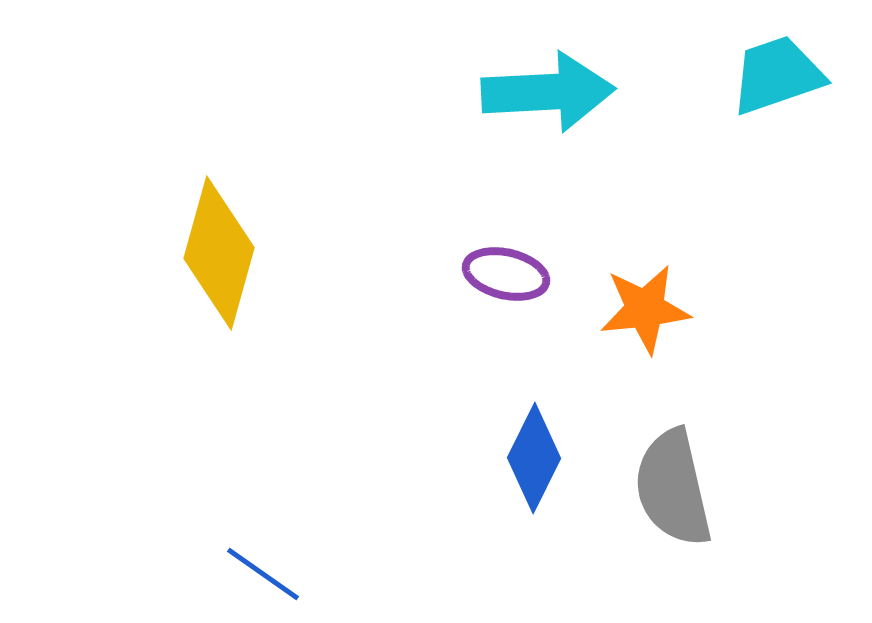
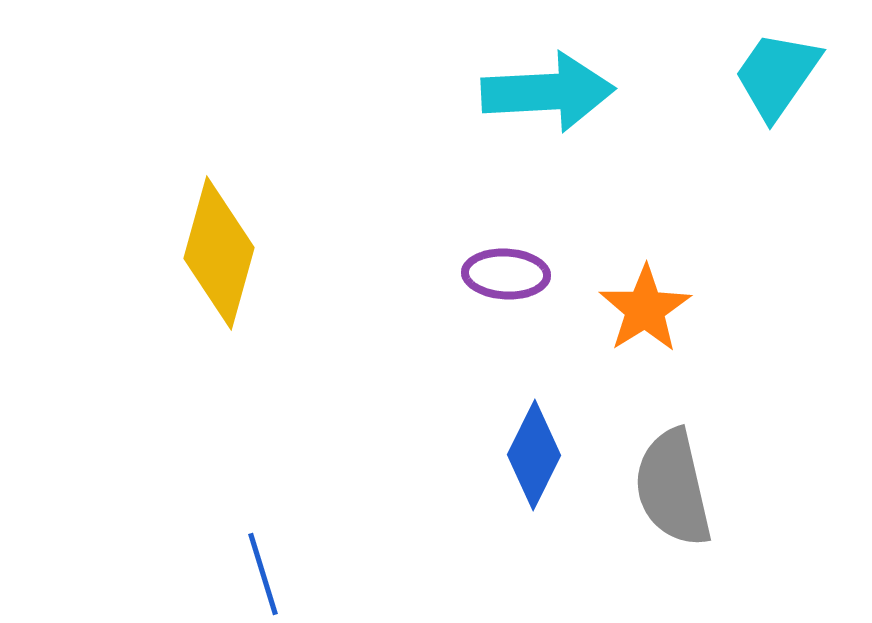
cyan trapezoid: rotated 36 degrees counterclockwise
purple ellipse: rotated 10 degrees counterclockwise
orange star: rotated 26 degrees counterclockwise
blue diamond: moved 3 px up
blue line: rotated 38 degrees clockwise
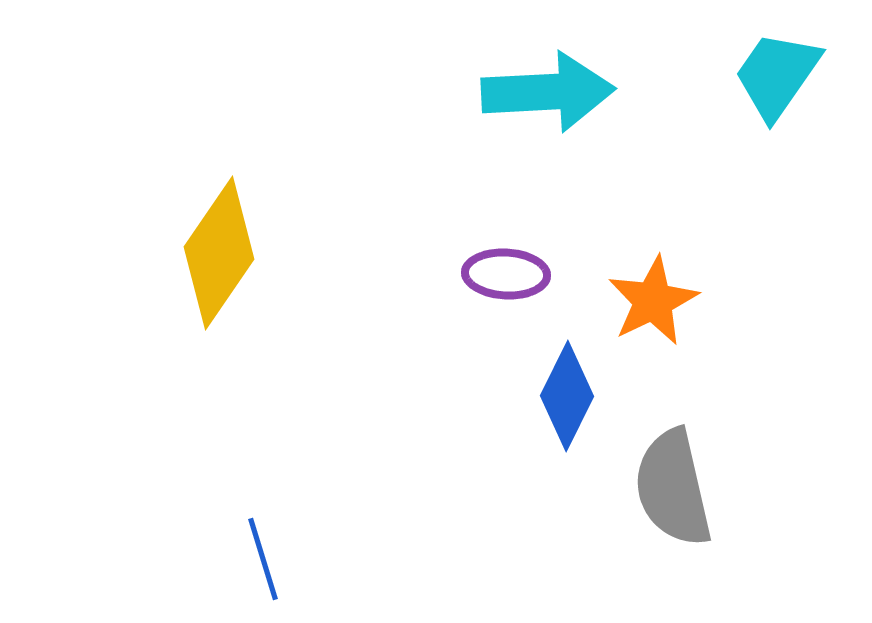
yellow diamond: rotated 19 degrees clockwise
orange star: moved 8 px right, 8 px up; rotated 6 degrees clockwise
blue diamond: moved 33 px right, 59 px up
blue line: moved 15 px up
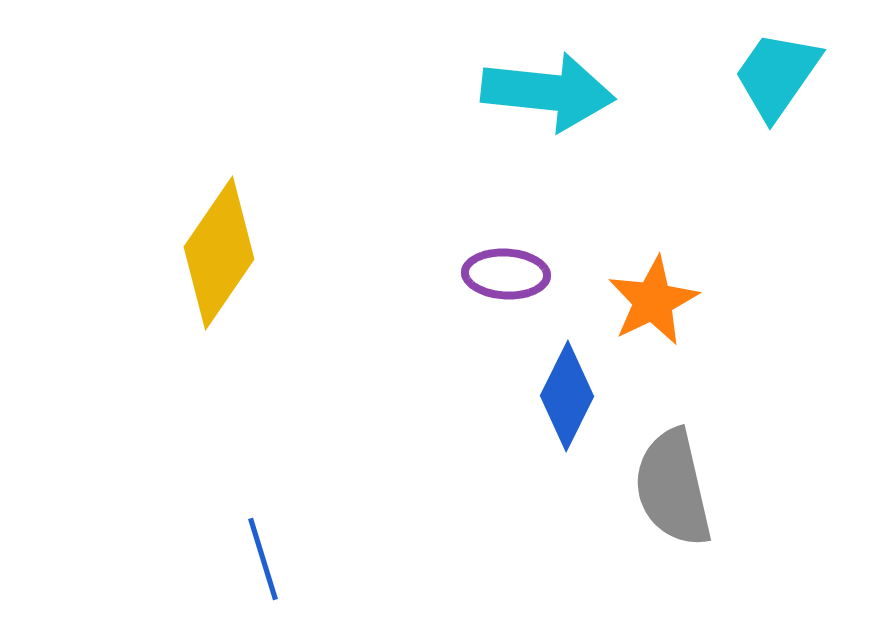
cyan arrow: rotated 9 degrees clockwise
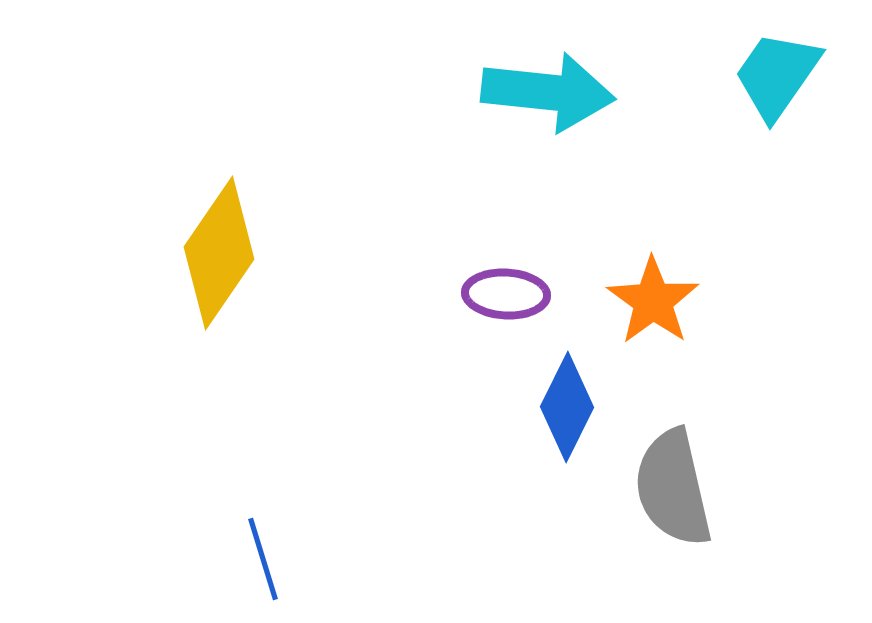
purple ellipse: moved 20 px down
orange star: rotated 10 degrees counterclockwise
blue diamond: moved 11 px down
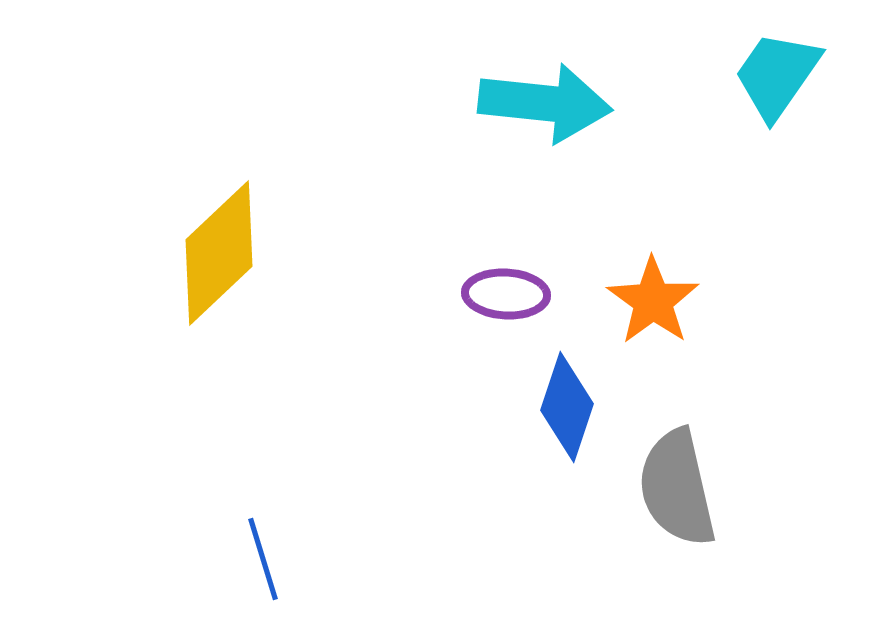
cyan arrow: moved 3 px left, 11 px down
yellow diamond: rotated 12 degrees clockwise
blue diamond: rotated 8 degrees counterclockwise
gray semicircle: moved 4 px right
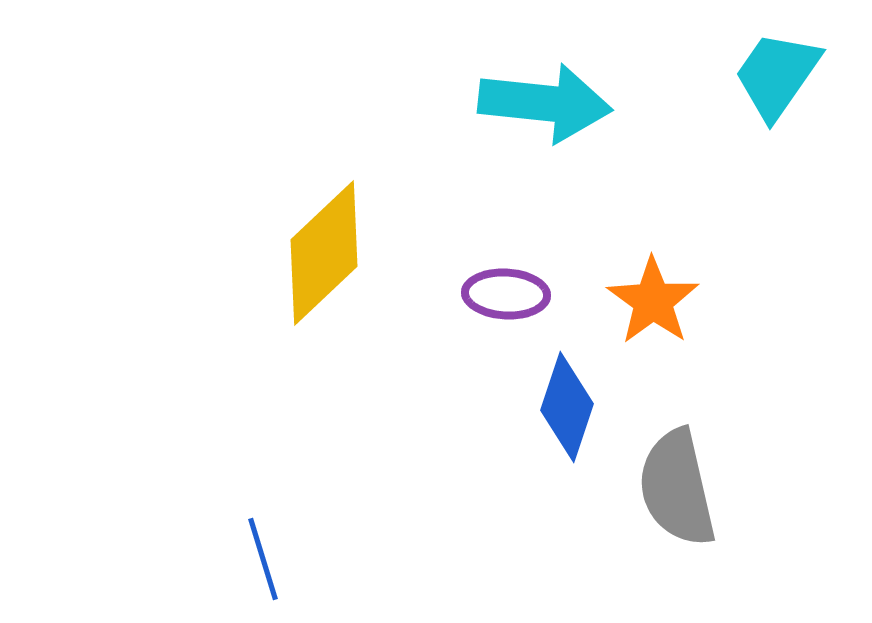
yellow diamond: moved 105 px right
